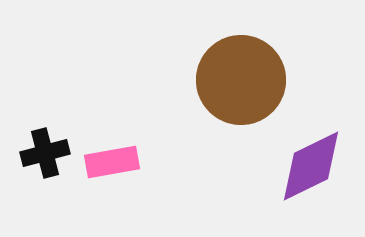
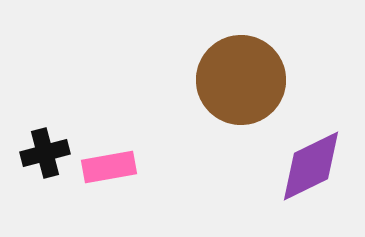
pink rectangle: moved 3 px left, 5 px down
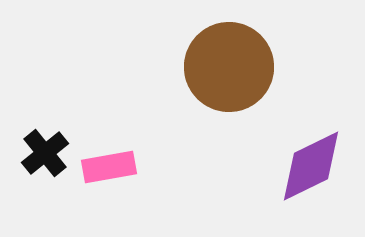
brown circle: moved 12 px left, 13 px up
black cross: rotated 24 degrees counterclockwise
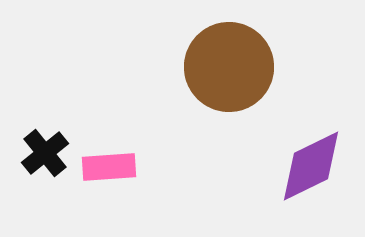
pink rectangle: rotated 6 degrees clockwise
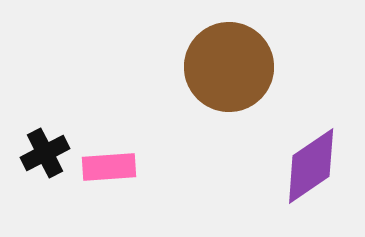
black cross: rotated 12 degrees clockwise
purple diamond: rotated 8 degrees counterclockwise
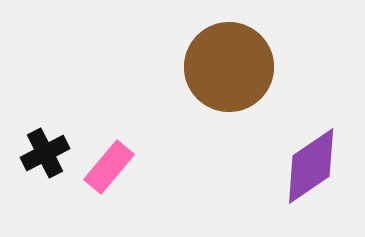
pink rectangle: rotated 46 degrees counterclockwise
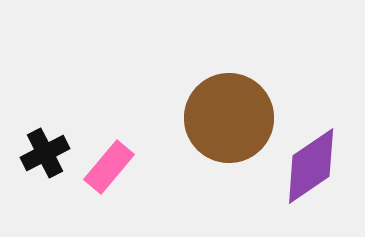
brown circle: moved 51 px down
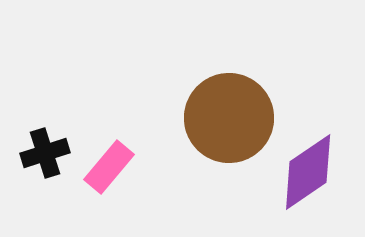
black cross: rotated 9 degrees clockwise
purple diamond: moved 3 px left, 6 px down
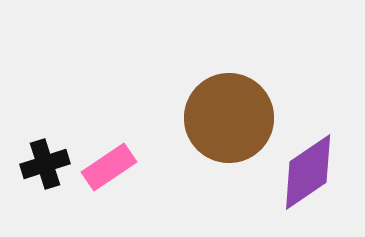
black cross: moved 11 px down
pink rectangle: rotated 16 degrees clockwise
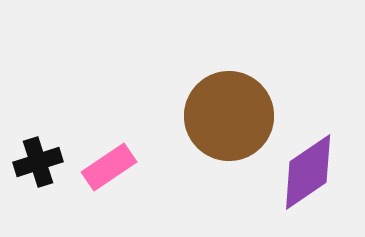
brown circle: moved 2 px up
black cross: moved 7 px left, 2 px up
